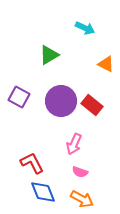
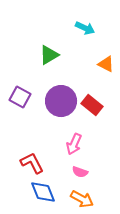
purple square: moved 1 px right
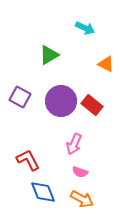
red L-shape: moved 4 px left, 3 px up
